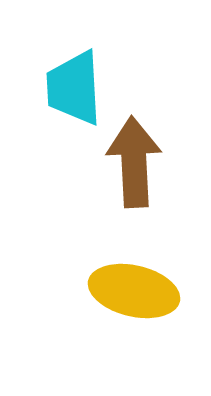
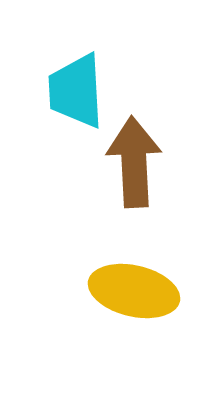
cyan trapezoid: moved 2 px right, 3 px down
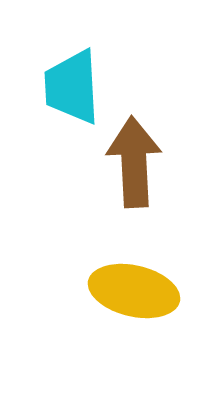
cyan trapezoid: moved 4 px left, 4 px up
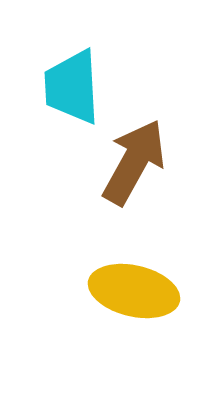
brown arrow: rotated 32 degrees clockwise
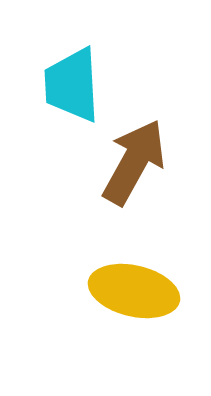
cyan trapezoid: moved 2 px up
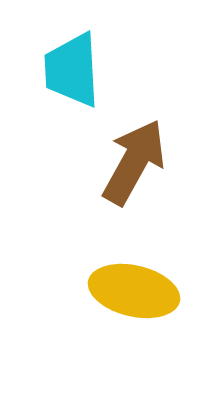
cyan trapezoid: moved 15 px up
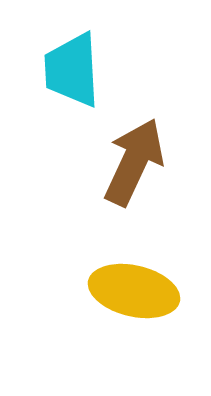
brown arrow: rotated 4 degrees counterclockwise
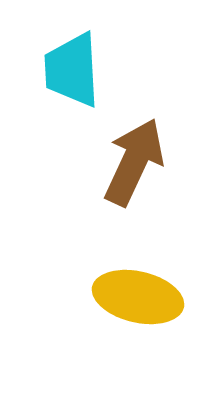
yellow ellipse: moved 4 px right, 6 px down
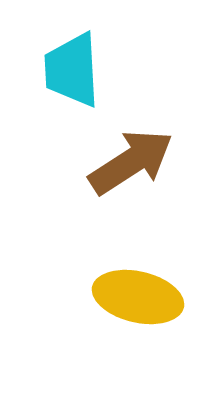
brown arrow: moved 3 px left; rotated 32 degrees clockwise
